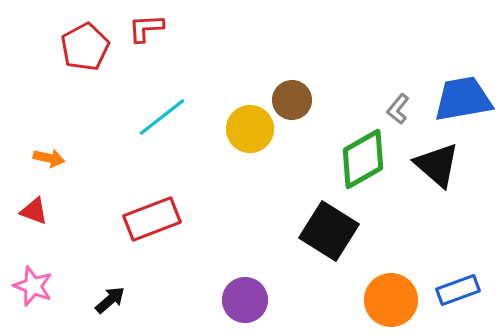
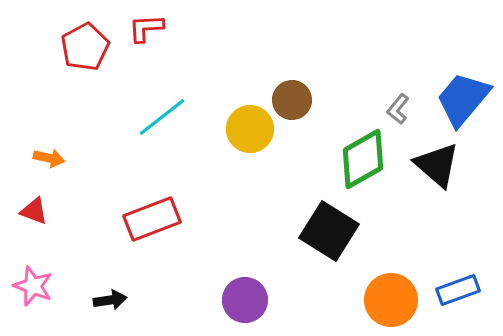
blue trapezoid: rotated 40 degrees counterclockwise
black arrow: rotated 32 degrees clockwise
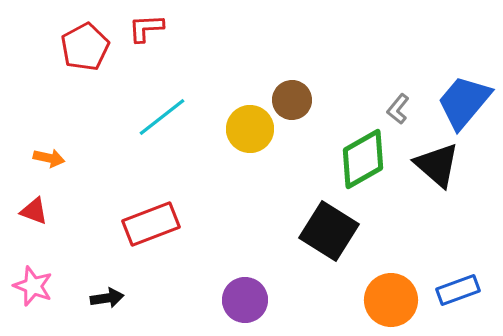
blue trapezoid: moved 1 px right, 3 px down
red rectangle: moved 1 px left, 5 px down
black arrow: moved 3 px left, 2 px up
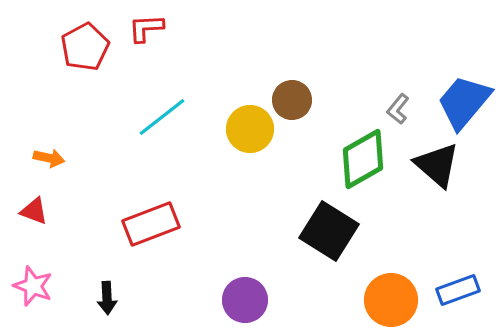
black arrow: rotated 96 degrees clockwise
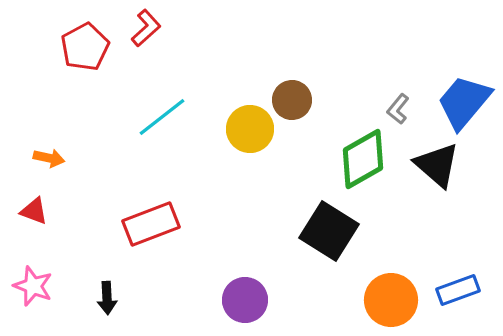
red L-shape: rotated 141 degrees clockwise
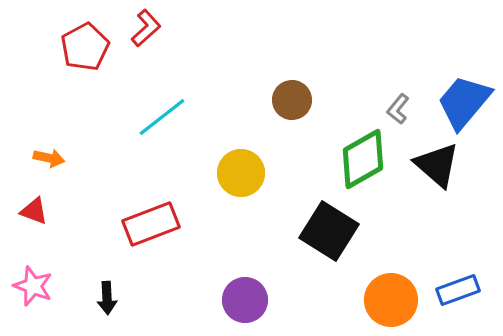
yellow circle: moved 9 px left, 44 px down
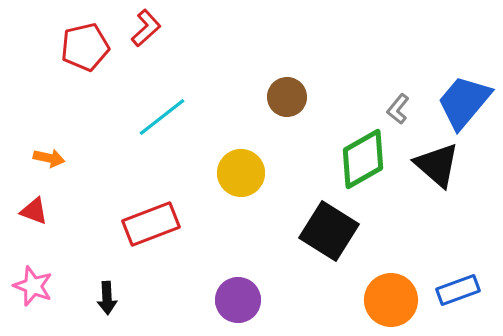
red pentagon: rotated 15 degrees clockwise
brown circle: moved 5 px left, 3 px up
purple circle: moved 7 px left
